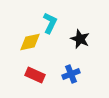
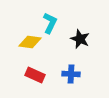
yellow diamond: rotated 20 degrees clockwise
blue cross: rotated 24 degrees clockwise
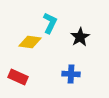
black star: moved 2 px up; rotated 18 degrees clockwise
red rectangle: moved 17 px left, 2 px down
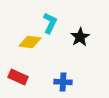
blue cross: moved 8 px left, 8 px down
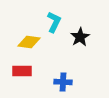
cyan L-shape: moved 4 px right, 1 px up
yellow diamond: moved 1 px left
red rectangle: moved 4 px right, 6 px up; rotated 24 degrees counterclockwise
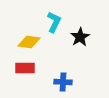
red rectangle: moved 3 px right, 3 px up
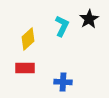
cyan L-shape: moved 8 px right, 4 px down
black star: moved 9 px right, 18 px up
yellow diamond: moved 1 px left, 3 px up; rotated 50 degrees counterclockwise
